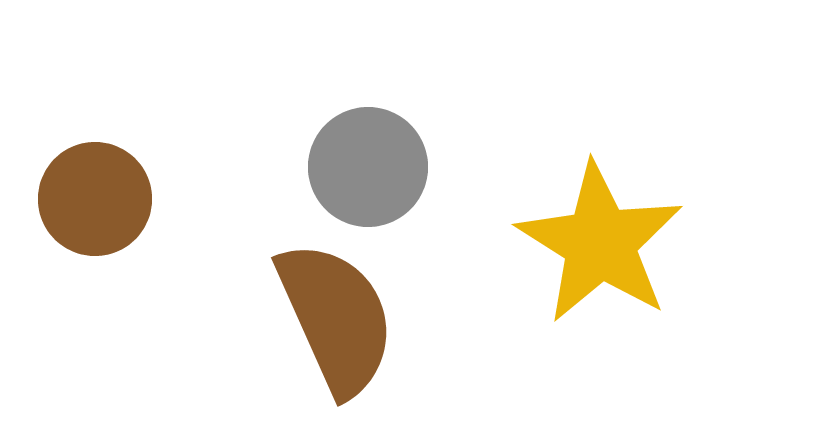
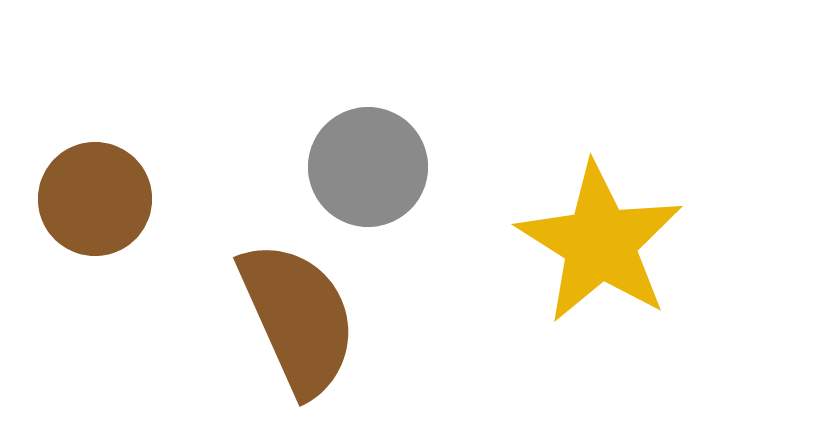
brown semicircle: moved 38 px left
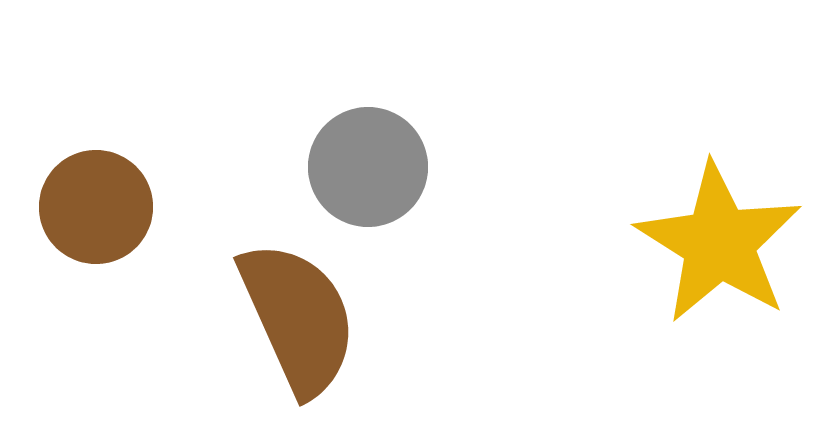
brown circle: moved 1 px right, 8 px down
yellow star: moved 119 px right
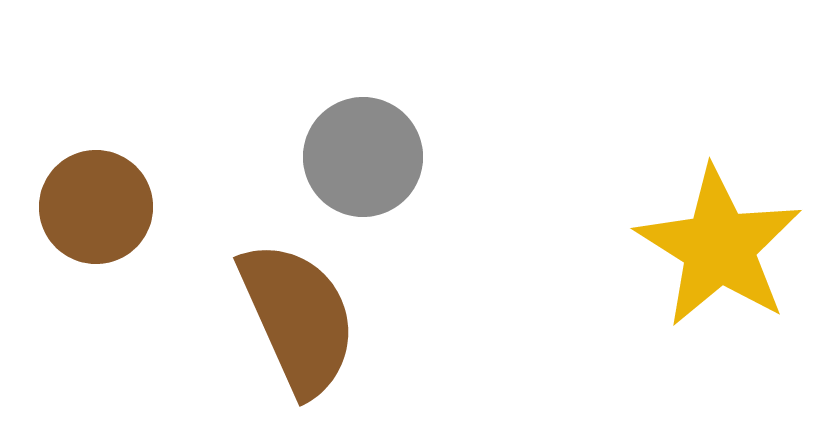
gray circle: moved 5 px left, 10 px up
yellow star: moved 4 px down
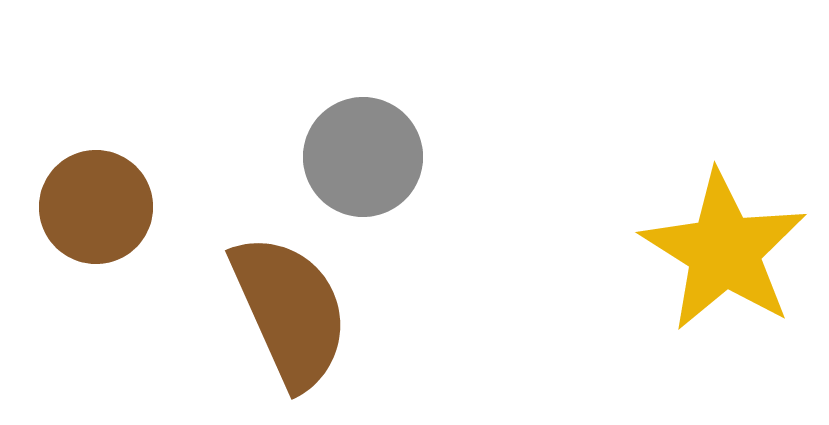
yellow star: moved 5 px right, 4 px down
brown semicircle: moved 8 px left, 7 px up
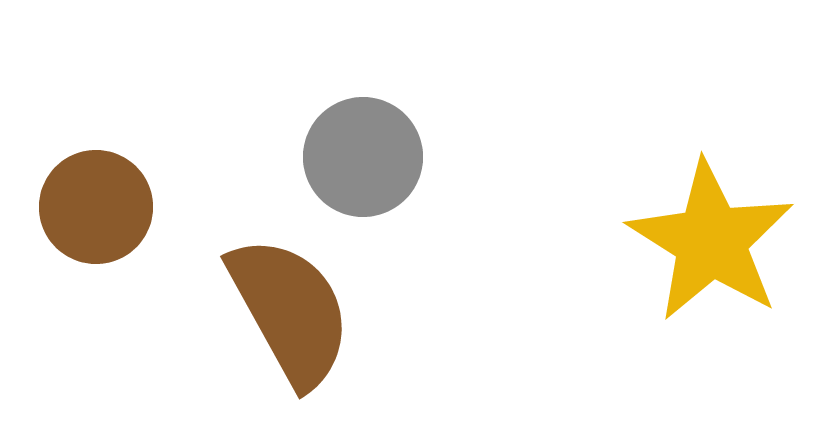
yellow star: moved 13 px left, 10 px up
brown semicircle: rotated 5 degrees counterclockwise
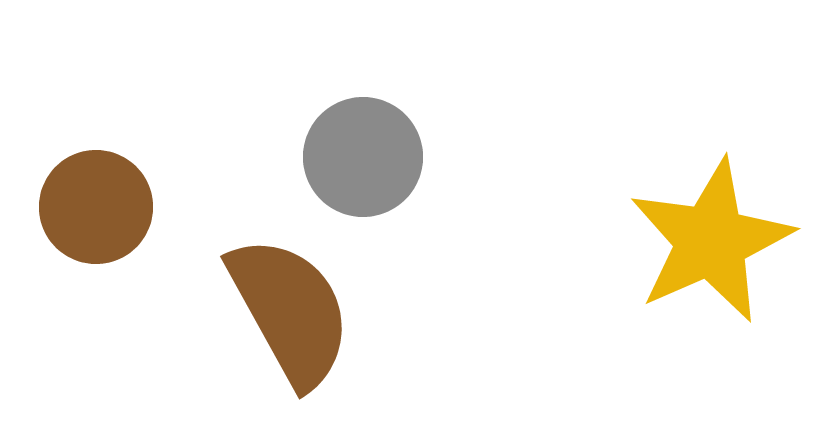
yellow star: rotated 16 degrees clockwise
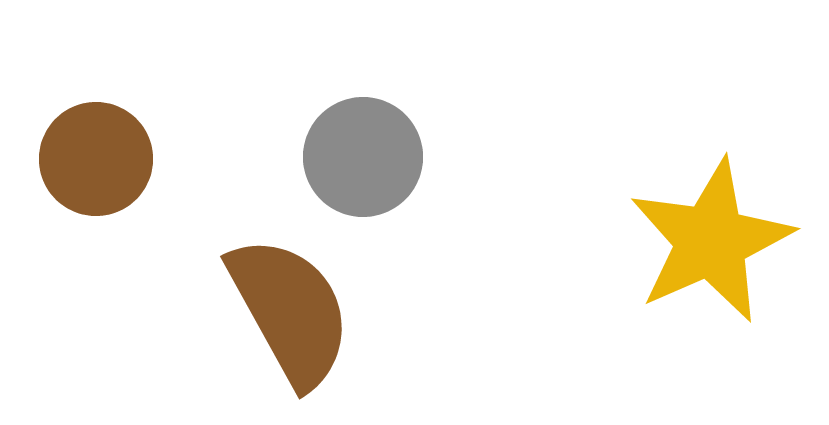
brown circle: moved 48 px up
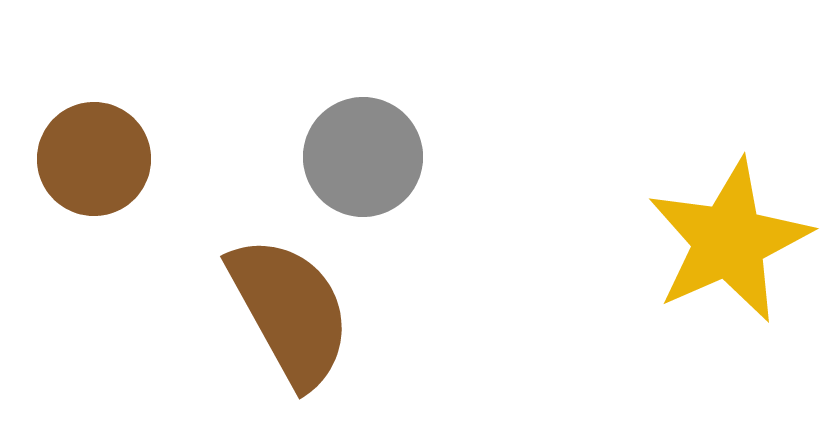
brown circle: moved 2 px left
yellow star: moved 18 px right
